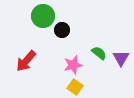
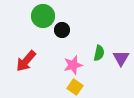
green semicircle: rotated 63 degrees clockwise
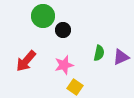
black circle: moved 1 px right
purple triangle: moved 1 px up; rotated 36 degrees clockwise
pink star: moved 9 px left
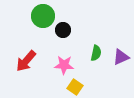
green semicircle: moved 3 px left
pink star: rotated 18 degrees clockwise
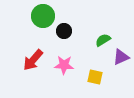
black circle: moved 1 px right, 1 px down
green semicircle: moved 7 px right, 13 px up; rotated 133 degrees counterclockwise
red arrow: moved 7 px right, 1 px up
yellow square: moved 20 px right, 10 px up; rotated 21 degrees counterclockwise
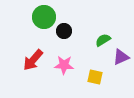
green circle: moved 1 px right, 1 px down
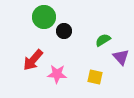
purple triangle: rotated 48 degrees counterclockwise
pink star: moved 7 px left, 9 px down
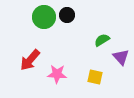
black circle: moved 3 px right, 16 px up
green semicircle: moved 1 px left
red arrow: moved 3 px left
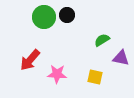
purple triangle: moved 1 px down; rotated 36 degrees counterclockwise
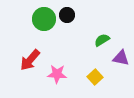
green circle: moved 2 px down
yellow square: rotated 35 degrees clockwise
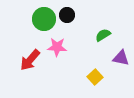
green semicircle: moved 1 px right, 5 px up
pink star: moved 27 px up
